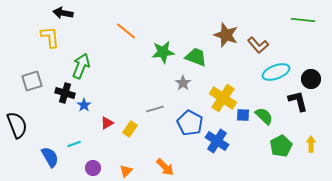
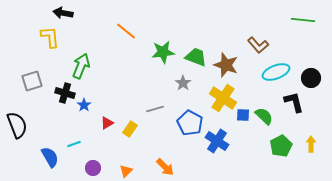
brown star: moved 30 px down
black circle: moved 1 px up
black L-shape: moved 4 px left, 1 px down
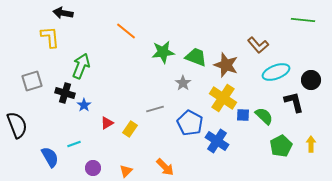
black circle: moved 2 px down
